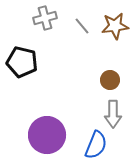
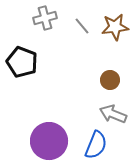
brown star: moved 1 px down
black pentagon: rotated 8 degrees clockwise
gray arrow: rotated 112 degrees clockwise
purple circle: moved 2 px right, 6 px down
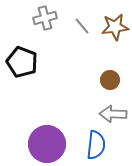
gray arrow: rotated 20 degrees counterclockwise
purple circle: moved 2 px left, 3 px down
blue semicircle: rotated 16 degrees counterclockwise
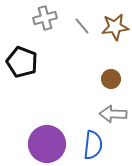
brown circle: moved 1 px right, 1 px up
blue semicircle: moved 3 px left
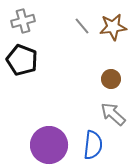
gray cross: moved 22 px left, 3 px down
brown star: moved 2 px left
black pentagon: moved 2 px up
gray arrow: rotated 40 degrees clockwise
purple circle: moved 2 px right, 1 px down
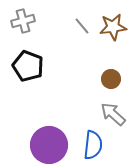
black pentagon: moved 6 px right, 6 px down
